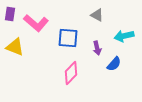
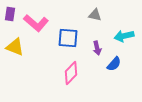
gray triangle: moved 2 px left; rotated 16 degrees counterclockwise
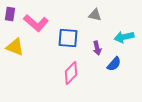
cyan arrow: moved 1 px down
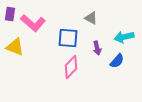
gray triangle: moved 4 px left, 3 px down; rotated 16 degrees clockwise
pink L-shape: moved 3 px left
blue semicircle: moved 3 px right, 3 px up
pink diamond: moved 6 px up
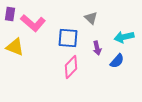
gray triangle: rotated 16 degrees clockwise
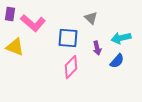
cyan arrow: moved 3 px left, 1 px down
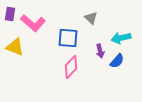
purple arrow: moved 3 px right, 3 px down
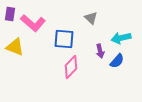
blue square: moved 4 px left, 1 px down
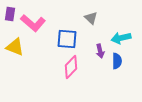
blue square: moved 3 px right
blue semicircle: rotated 42 degrees counterclockwise
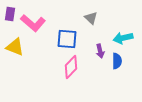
cyan arrow: moved 2 px right
